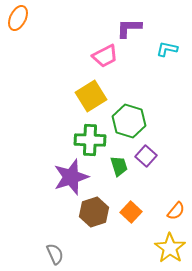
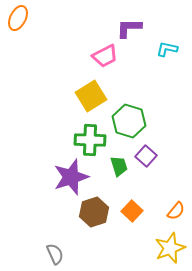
orange square: moved 1 px right, 1 px up
yellow star: rotated 16 degrees clockwise
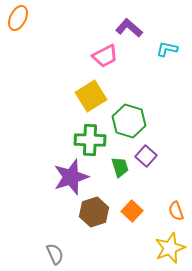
purple L-shape: rotated 40 degrees clockwise
green trapezoid: moved 1 px right, 1 px down
orange semicircle: rotated 120 degrees clockwise
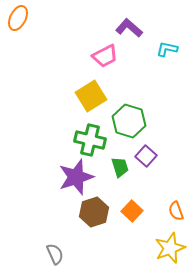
green cross: rotated 12 degrees clockwise
purple star: moved 5 px right
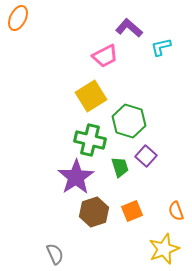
cyan L-shape: moved 6 px left, 2 px up; rotated 25 degrees counterclockwise
purple star: rotated 15 degrees counterclockwise
orange square: rotated 25 degrees clockwise
yellow star: moved 6 px left, 1 px down
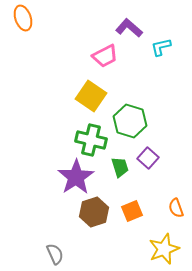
orange ellipse: moved 5 px right; rotated 45 degrees counterclockwise
yellow square: rotated 24 degrees counterclockwise
green hexagon: moved 1 px right
green cross: moved 1 px right
purple square: moved 2 px right, 2 px down
orange semicircle: moved 3 px up
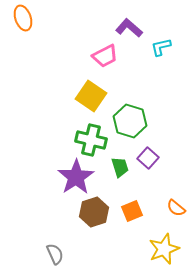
orange semicircle: rotated 30 degrees counterclockwise
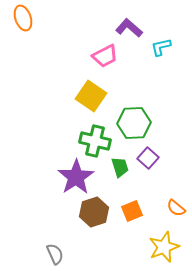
green hexagon: moved 4 px right, 2 px down; rotated 20 degrees counterclockwise
green cross: moved 4 px right, 1 px down
yellow star: moved 2 px up
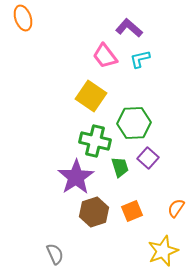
cyan L-shape: moved 21 px left, 12 px down
pink trapezoid: rotated 80 degrees clockwise
orange semicircle: rotated 84 degrees clockwise
yellow star: moved 1 px left, 4 px down
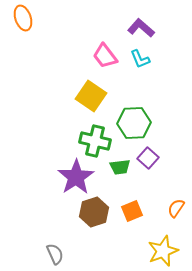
purple L-shape: moved 12 px right
cyan L-shape: rotated 100 degrees counterclockwise
green trapezoid: rotated 100 degrees clockwise
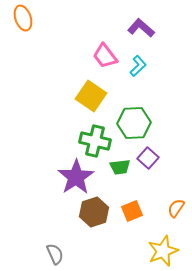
cyan L-shape: moved 2 px left, 7 px down; rotated 110 degrees counterclockwise
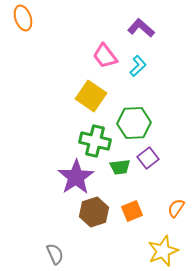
purple square: rotated 10 degrees clockwise
